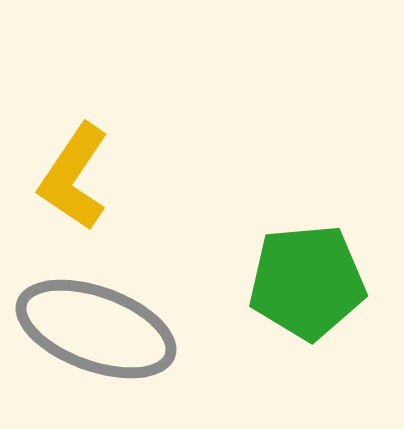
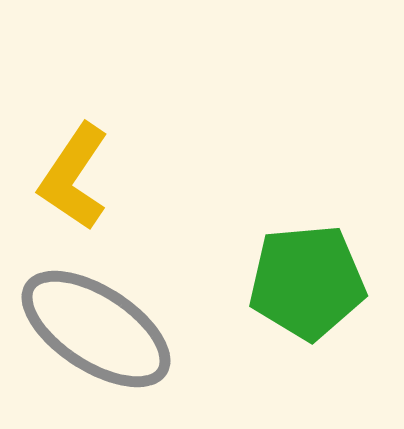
gray ellipse: rotated 13 degrees clockwise
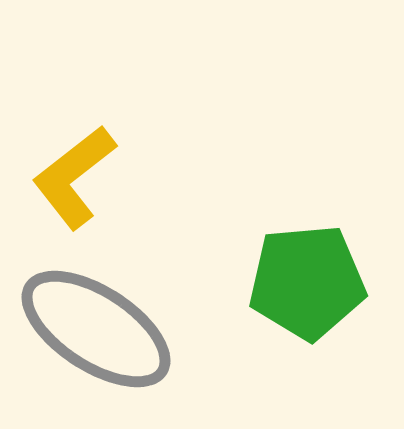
yellow L-shape: rotated 18 degrees clockwise
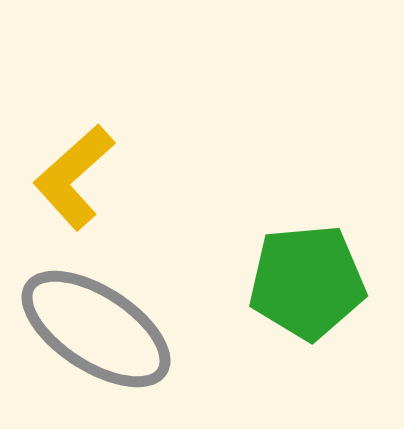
yellow L-shape: rotated 4 degrees counterclockwise
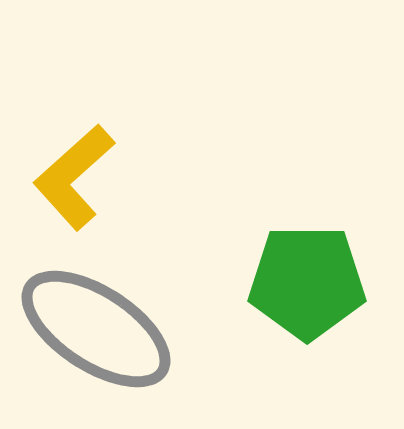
green pentagon: rotated 5 degrees clockwise
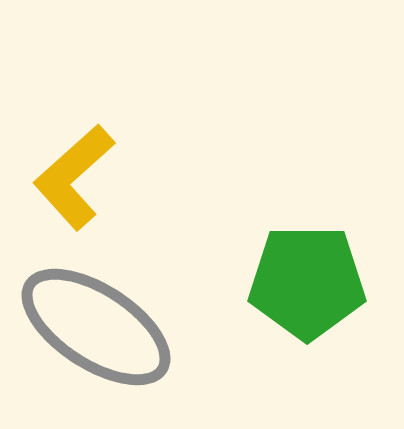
gray ellipse: moved 2 px up
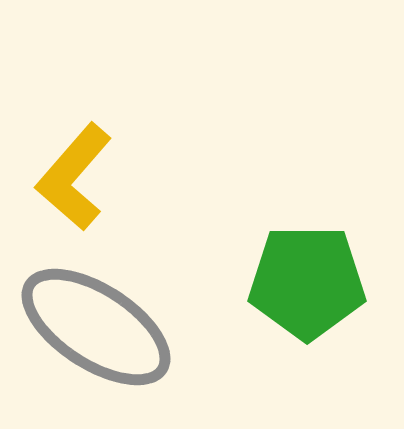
yellow L-shape: rotated 7 degrees counterclockwise
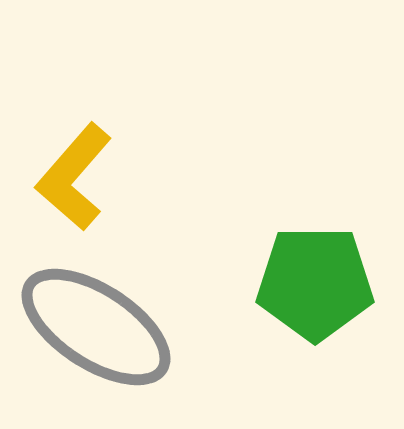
green pentagon: moved 8 px right, 1 px down
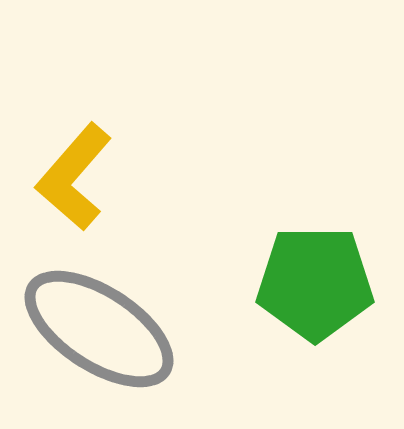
gray ellipse: moved 3 px right, 2 px down
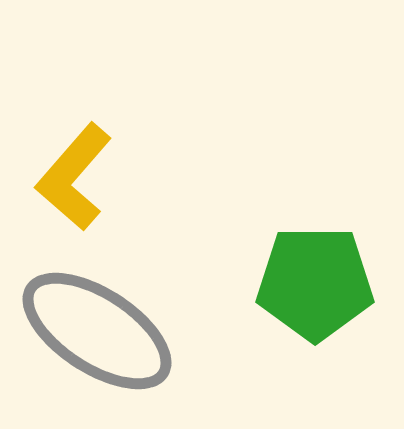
gray ellipse: moved 2 px left, 2 px down
